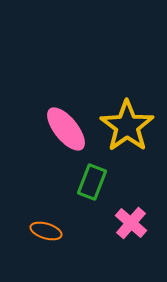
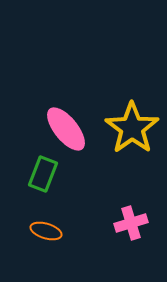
yellow star: moved 5 px right, 2 px down
green rectangle: moved 49 px left, 8 px up
pink cross: rotated 32 degrees clockwise
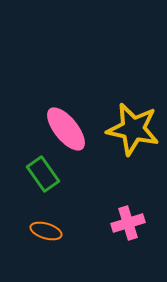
yellow star: moved 1 px right, 1 px down; rotated 24 degrees counterclockwise
green rectangle: rotated 56 degrees counterclockwise
pink cross: moved 3 px left
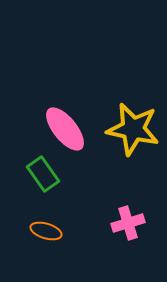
pink ellipse: moved 1 px left
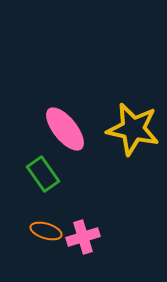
pink cross: moved 45 px left, 14 px down
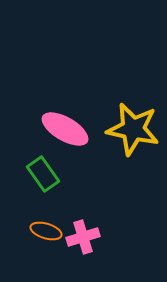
pink ellipse: rotated 21 degrees counterclockwise
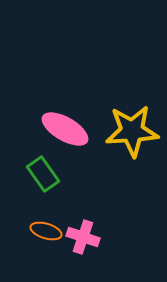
yellow star: moved 1 px left, 2 px down; rotated 16 degrees counterclockwise
pink cross: rotated 36 degrees clockwise
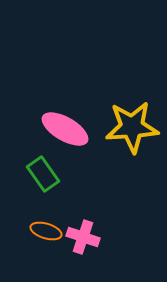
yellow star: moved 4 px up
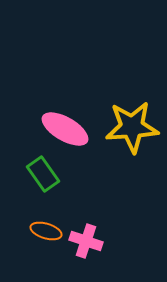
pink cross: moved 3 px right, 4 px down
